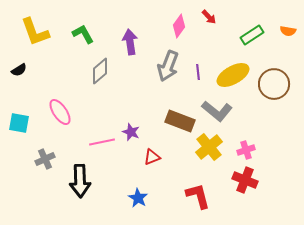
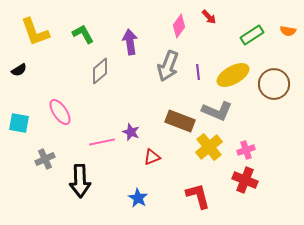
gray L-shape: rotated 16 degrees counterclockwise
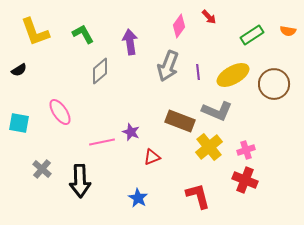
gray cross: moved 3 px left, 10 px down; rotated 24 degrees counterclockwise
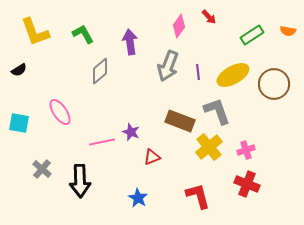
gray L-shape: rotated 132 degrees counterclockwise
red cross: moved 2 px right, 4 px down
